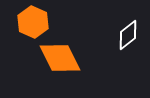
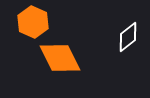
white diamond: moved 2 px down
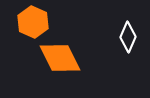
white diamond: rotated 28 degrees counterclockwise
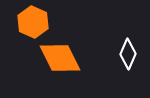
white diamond: moved 17 px down
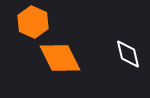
white diamond: rotated 36 degrees counterclockwise
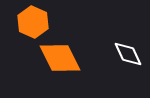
white diamond: rotated 12 degrees counterclockwise
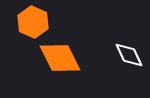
white diamond: moved 1 px right, 1 px down
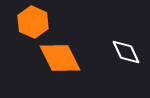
white diamond: moved 3 px left, 3 px up
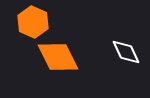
orange diamond: moved 2 px left, 1 px up
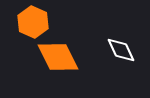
white diamond: moved 5 px left, 2 px up
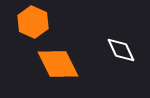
orange diamond: moved 7 px down
